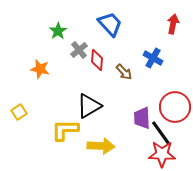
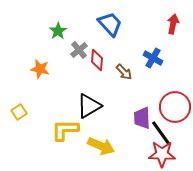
yellow arrow: rotated 20 degrees clockwise
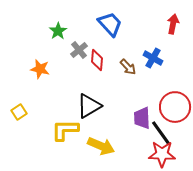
brown arrow: moved 4 px right, 5 px up
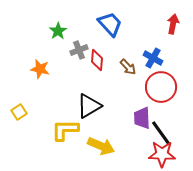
gray cross: rotated 18 degrees clockwise
red circle: moved 14 px left, 20 px up
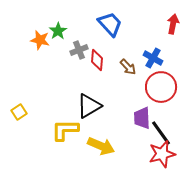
orange star: moved 29 px up
red star: rotated 16 degrees counterclockwise
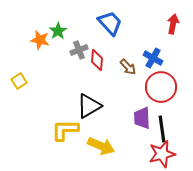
blue trapezoid: moved 1 px up
yellow square: moved 31 px up
black line: moved 1 px right, 4 px up; rotated 28 degrees clockwise
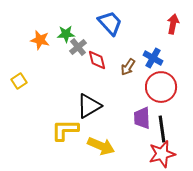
green star: moved 8 px right, 3 px down; rotated 30 degrees clockwise
gray cross: moved 1 px left, 3 px up; rotated 18 degrees counterclockwise
red diamond: rotated 20 degrees counterclockwise
brown arrow: rotated 78 degrees clockwise
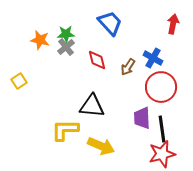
gray cross: moved 12 px left
black triangle: moved 3 px right; rotated 36 degrees clockwise
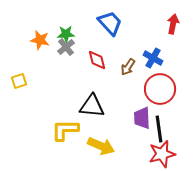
yellow square: rotated 14 degrees clockwise
red circle: moved 1 px left, 2 px down
black line: moved 3 px left
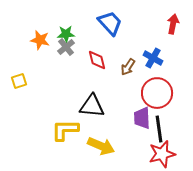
red circle: moved 3 px left, 4 px down
